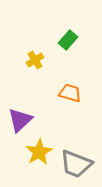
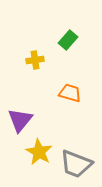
yellow cross: rotated 24 degrees clockwise
purple triangle: rotated 8 degrees counterclockwise
yellow star: rotated 12 degrees counterclockwise
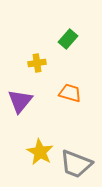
green rectangle: moved 1 px up
yellow cross: moved 2 px right, 3 px down
purple triangle: moved 19 px up
yellow star: moved 1 px right
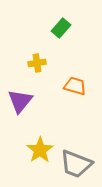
green rectangle: moved 7 px left, 11 px up
orange trapezoid: moved 5 px right, 7 px up
yellow star: moved 2 px up; rotated 8 degrees clockwise
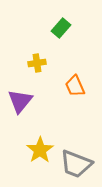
orange trapezoid: rotated 130 degrees counterclockwise
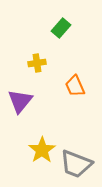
yellow star: moved 2 px right
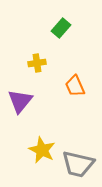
yellow star: rotated 12 degrees counterclockwise
gray trapezoid: moved 2 px right; rotated 8 degrees counterclockwise
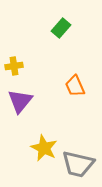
yellow cross: moved 23 px left, 3 px down
yellow star: moved 2 px right, 2 px up
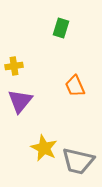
green rectangle: rotated 24 degrees counterclockwise
gray trapezoid: moved 3 px up
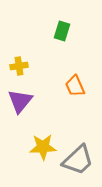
green rectangle: moved 1 px right, 3 px down
yellow cross: moved 5 px right
yellow star: moved 1 px left, 1 px up; rotated 28 degrees counterclockwise
gray trapezoid: moved 1 px up; rotated 56 degrees counterclockwise
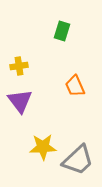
purple triangle: rotated 16 degrees counterclockwise
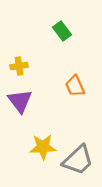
green rectangle: rotated 54 degrees counterclockwise
